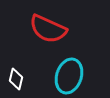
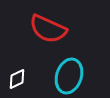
white diamond: moved 1 px right; rotated 50 degrees clockwise
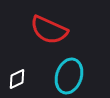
red semicircle: moved 1 px right, 1 px down
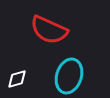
white diamond: rotated 10 degrees clockwise
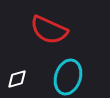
cyan ellipse: moved 1 px left, 1 px down
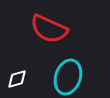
red semicircle: moved 1 px up
